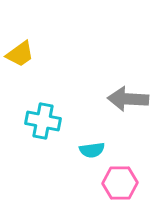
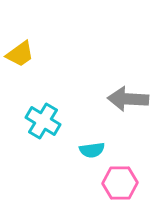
cyan cross: rotated 20 degrees clockwise
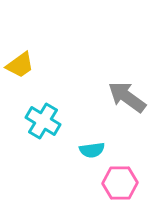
yellow trapezoid: moved 11 px down
gray arrow: moved 1 px left, 2 px up; rotated 33 degrees clockwise
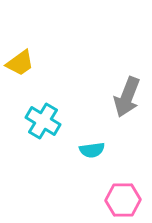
yellow trapezoid: moved 2 px up
gray arrow: rotated 105 degrees counterclockwise
pink hexagon: moved 3 px right, 17 px down
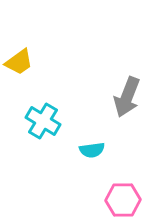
yellow trapezoid: moved 1 px left, 1 px up
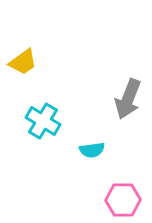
yellow trapezoid: moved 4 px right
gray arrow: moved 1 px right, 2 px down
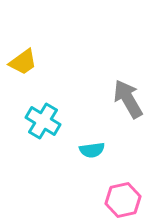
gray arrow: rotated 129 degrees clockwise
pink hexagon: rotated 12 degrees counterclockwise
